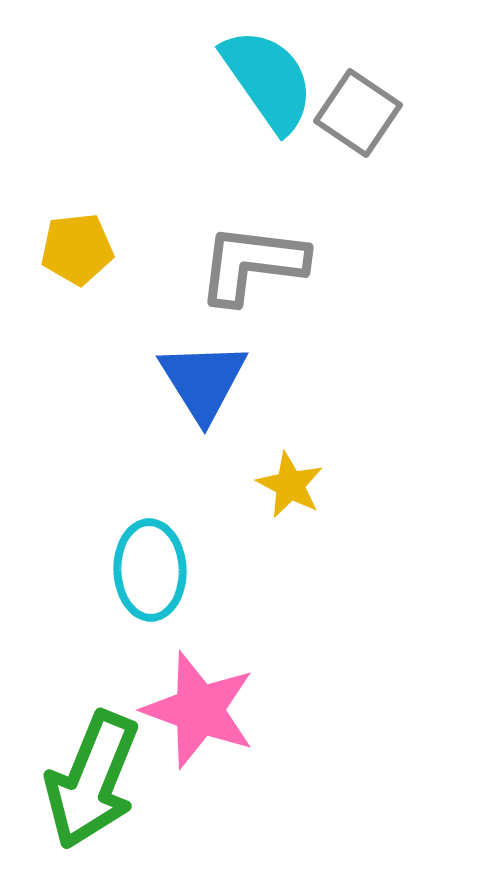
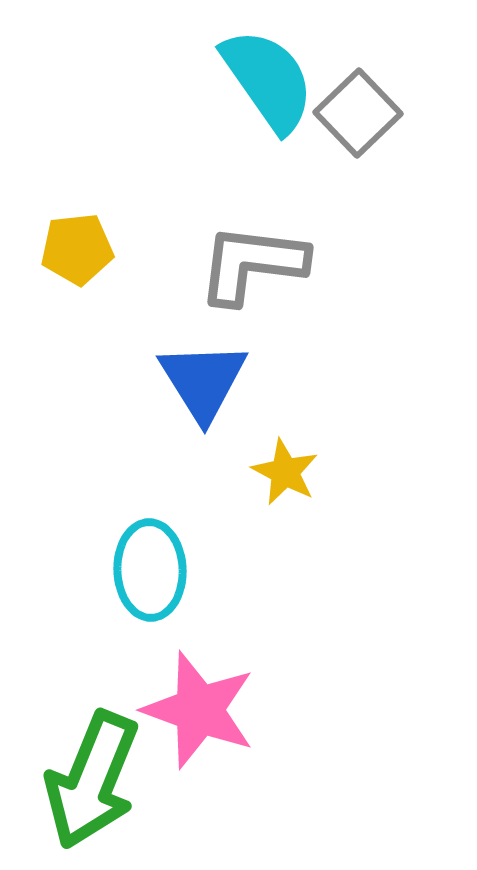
gray square: rotated 12 degrees clockwise
yellow star: moved 5 px left, 13 px up
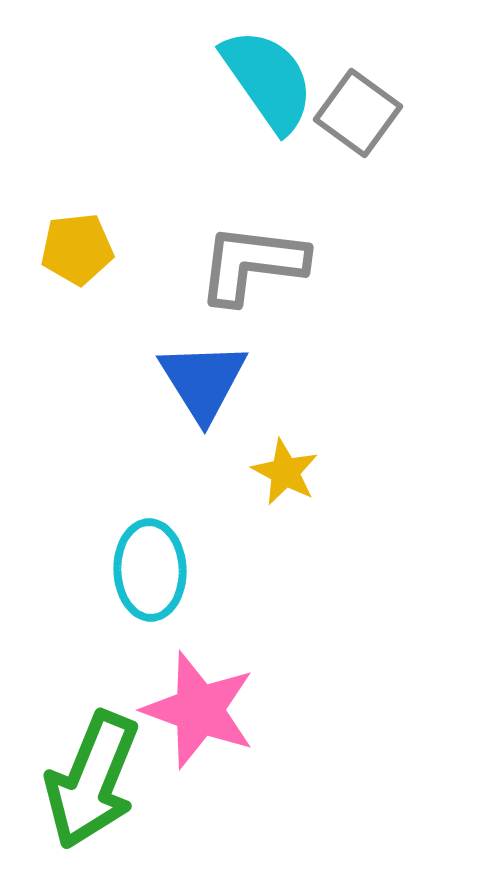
gray square: rotated 10 degrees counterclockwise
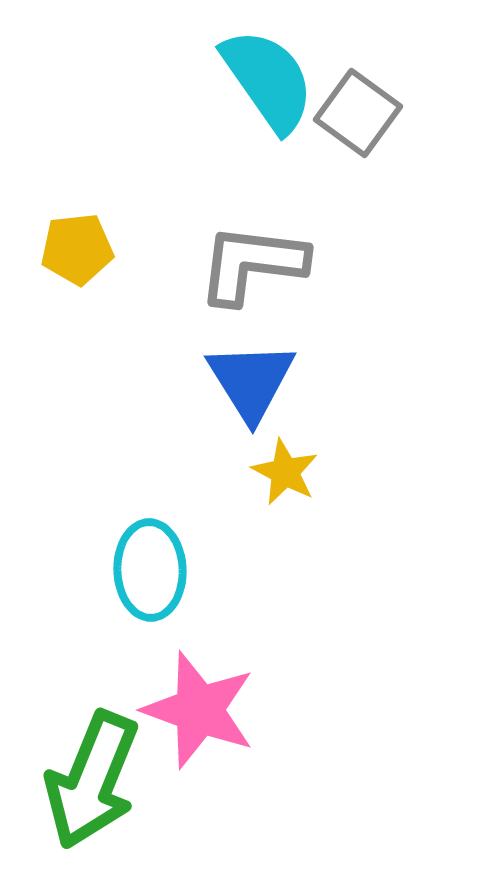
blue triangle: moved 48 px right
